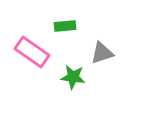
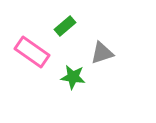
green rectangle: rotated 35 degrees counterclockwise
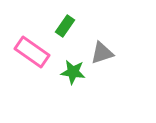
green rectangle: rotated 15 degrees counterclockwise
green star: moved 5 px up
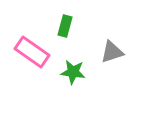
green rectangle: rotated 20 degrees counterclockwise
gray triangle: moved 10 px right, 1 px up
